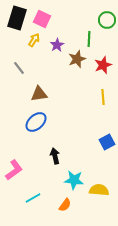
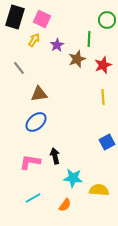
black rectangle: moved 2 px left, 1 px up
pink L-shape: moved 16 px right, 8 px up; rotated 135 degrees counterclockwise
cyan star: moved 1 px left, 2 px up
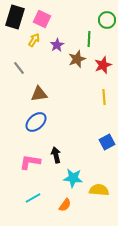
yellow line: moved 1 px right
black arrow: moved 1 px right, 1 px up
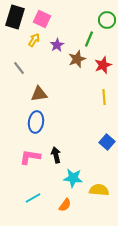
green line: rotated 21 degrees clockwise
blue ellipse: rotated 40 degrees counterclockwise
blue square: rotated 21 degrees counterclockwise
pink L-shape: moved 5 px up
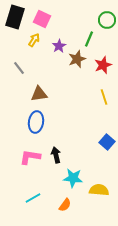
purple star: moved 2 px right, 1 px down
yellow line: rotated 14 degrees counterclockwise
